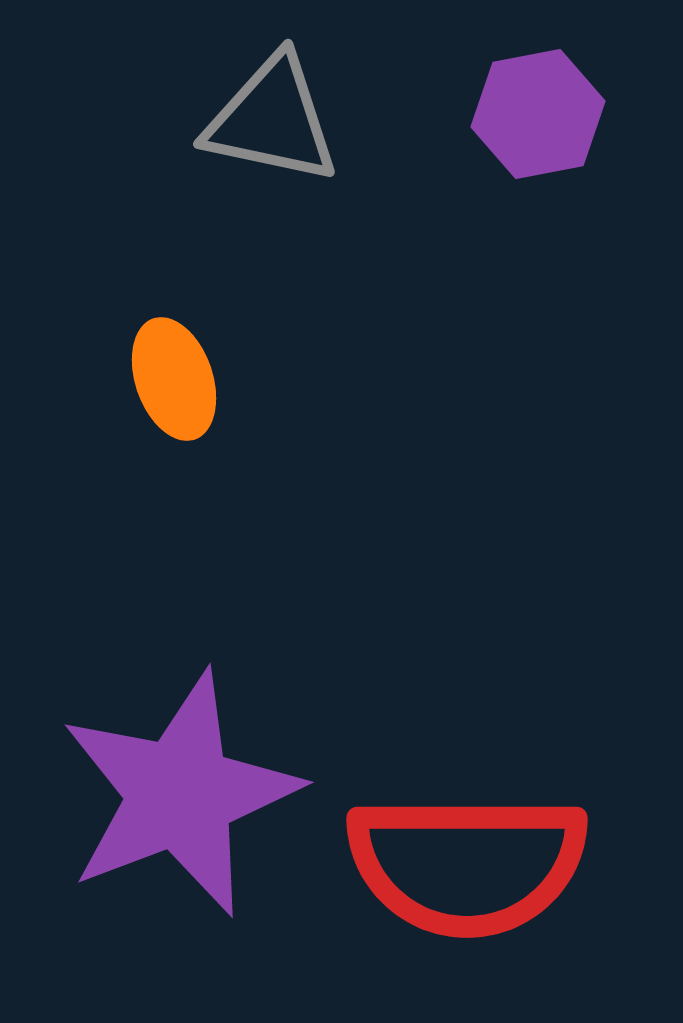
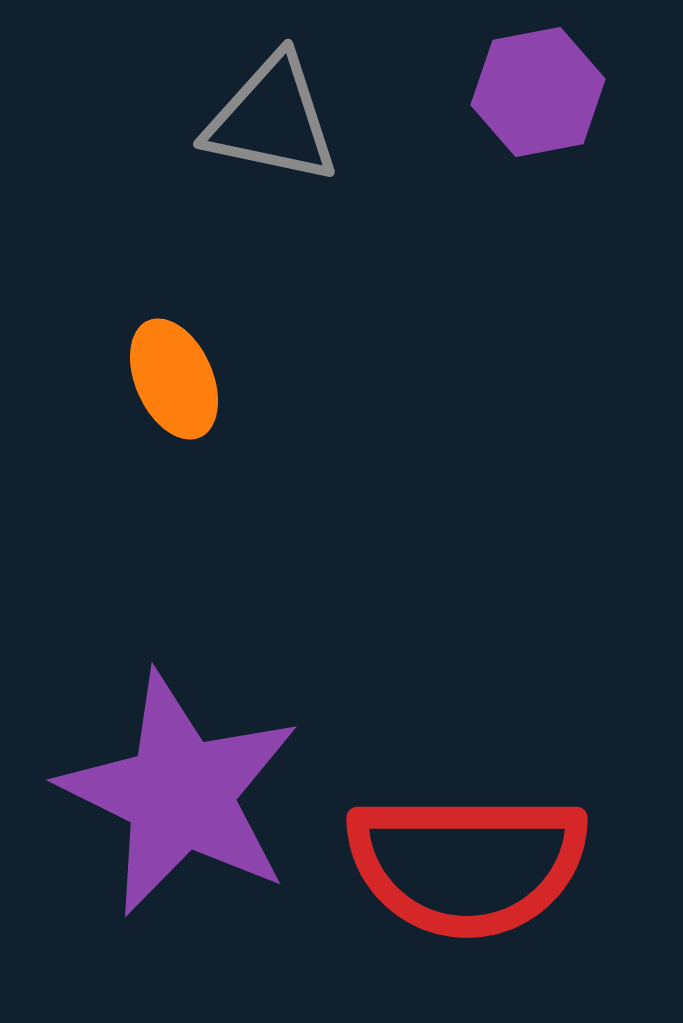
purple hexagon: moved 22 px up
orange ellipse: rotated 5 degrees counterclockwise
purple star: rotated 25 degrees counterclockwise
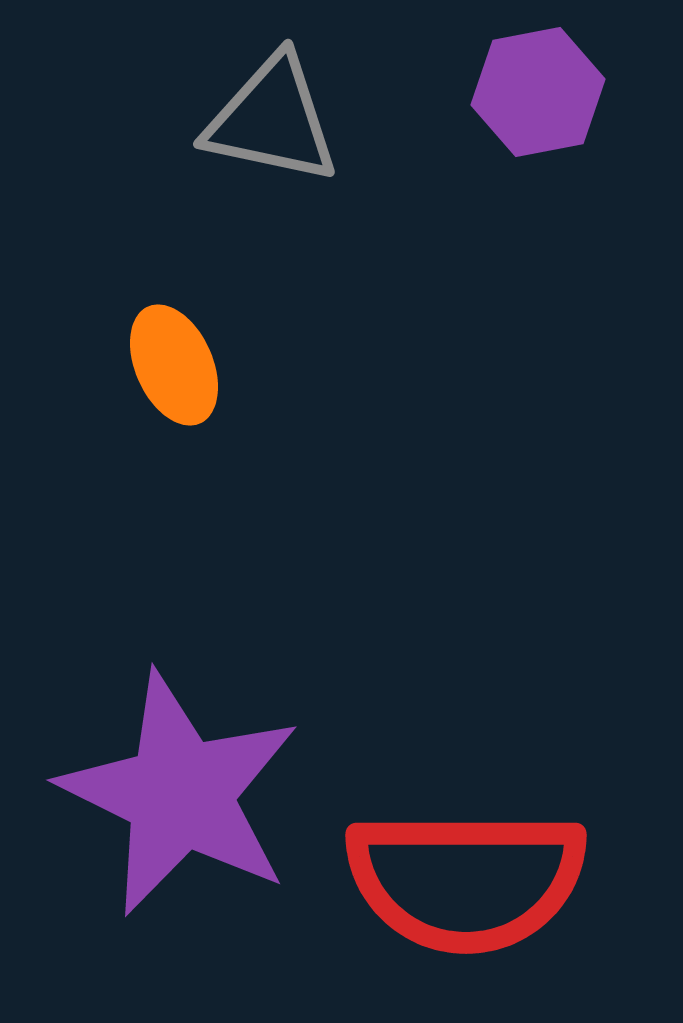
orange ellipse: moved 14 px up
red semicircle: moved 1 px left, 16 px down
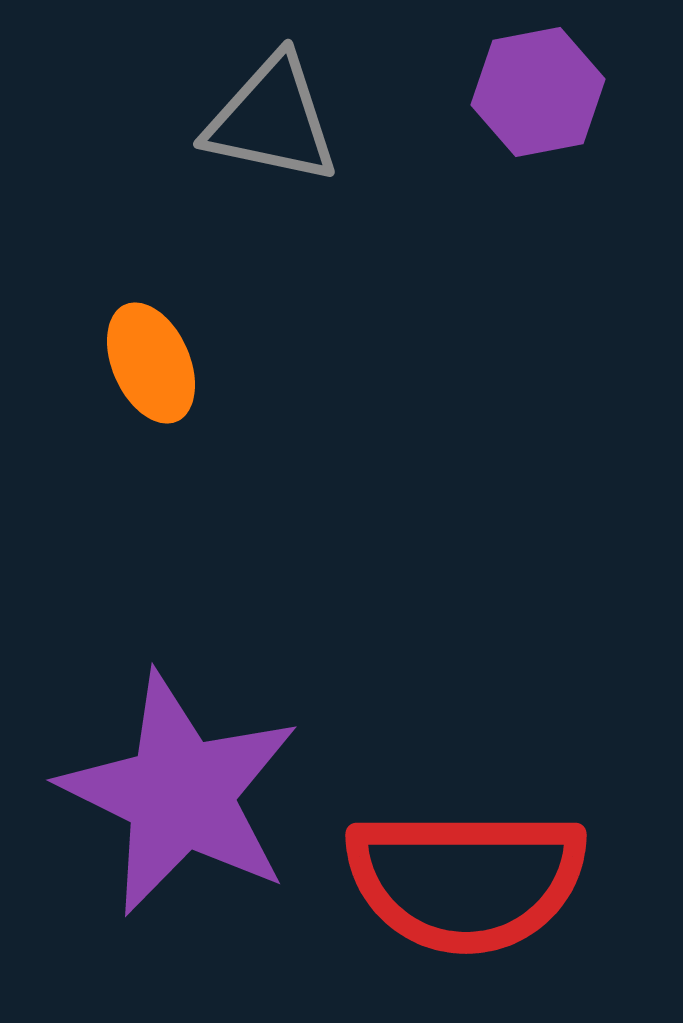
orange ellipse: moved 23 px left, 2 px up
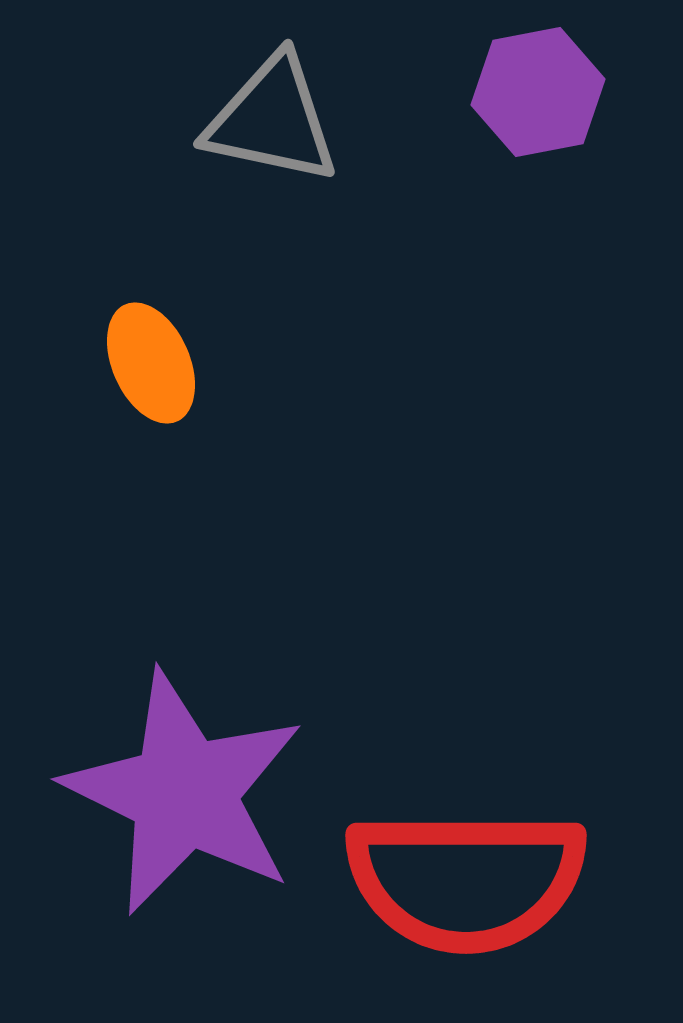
purple star: moved 4 px right, 1 px up
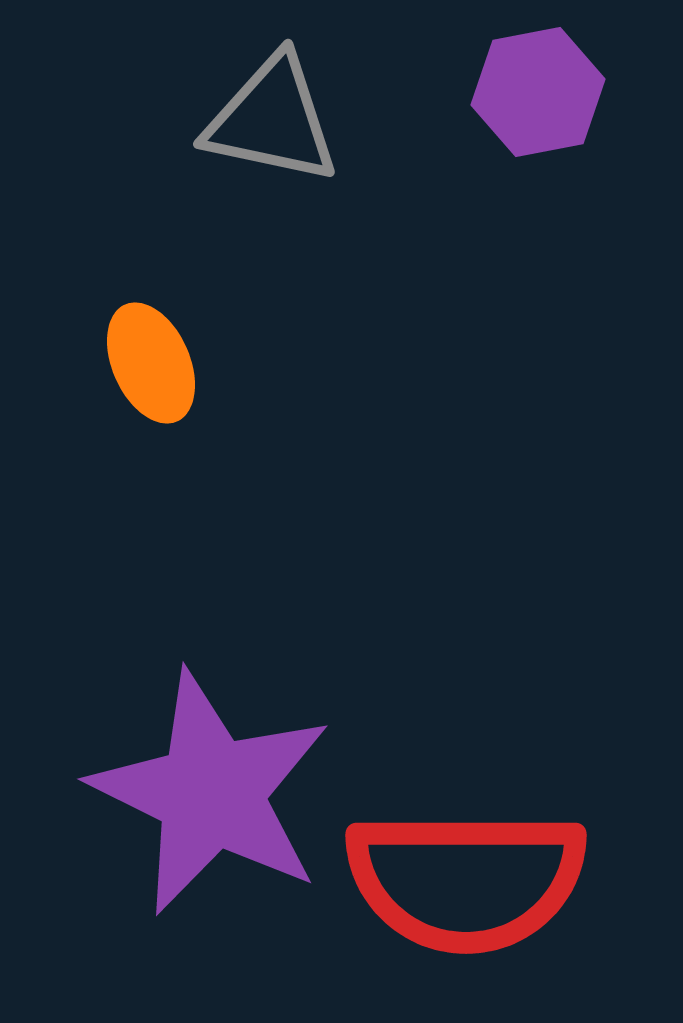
purple star: moved 27 px right
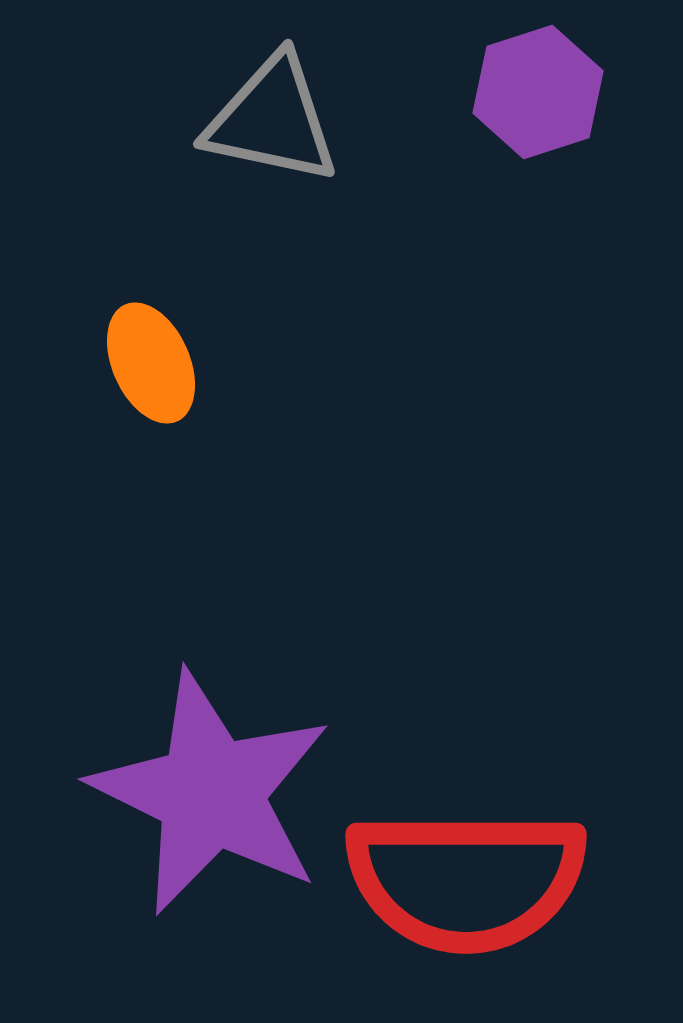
purple hexagon: rotated 7 degrees counterclockwise
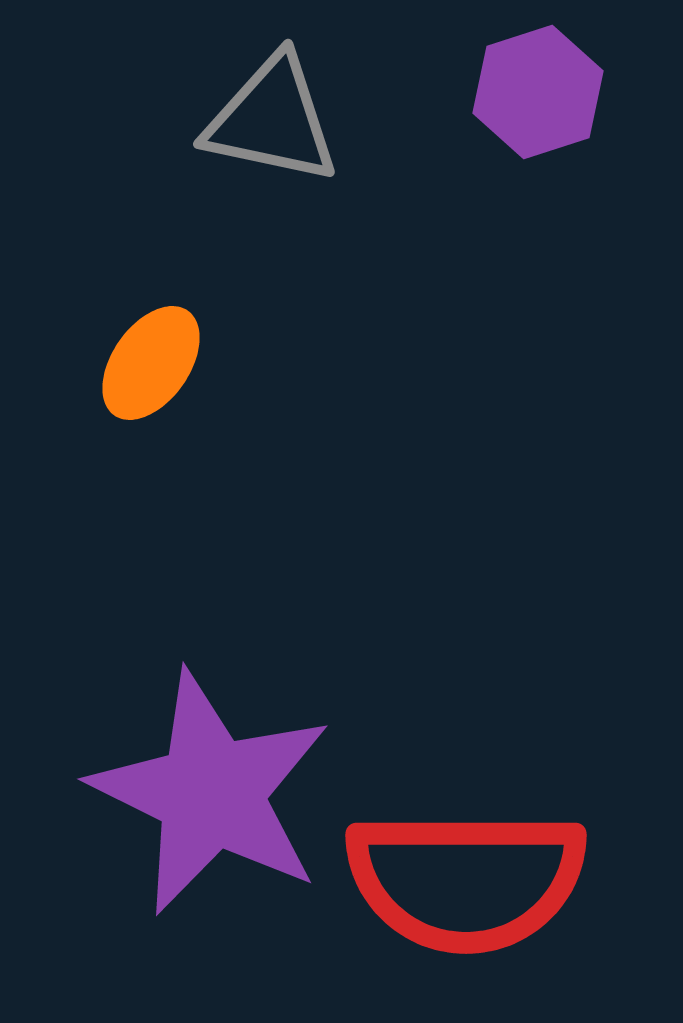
orange ellipse: rotated 59 degrees clockwise
